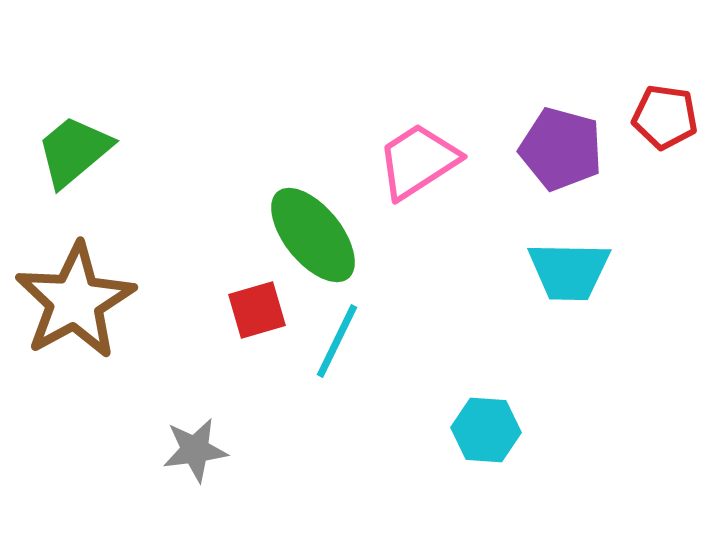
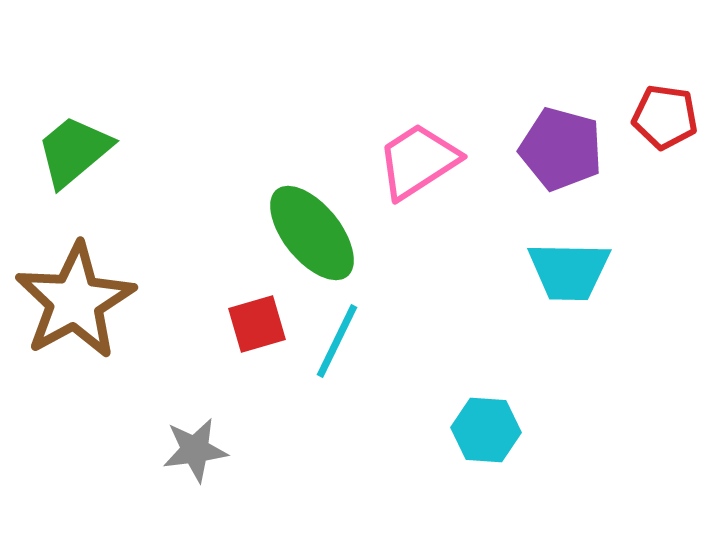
green ellipse: moved 1 px left, 2 px up
red square: moved 14 px down
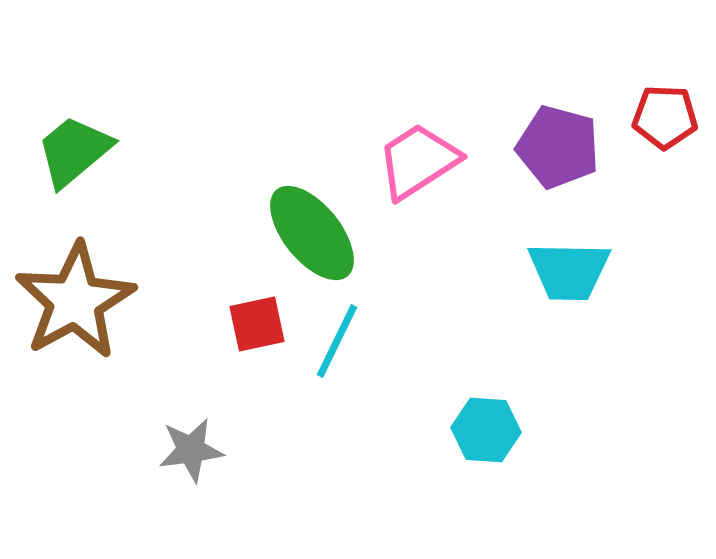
red pentagon: rotated 6 degrees counterclockwise
purple pentagon: moved 3 px left, 2 px up
red square: rotated 4 degrees clockwise
gray star: moved 4 px left
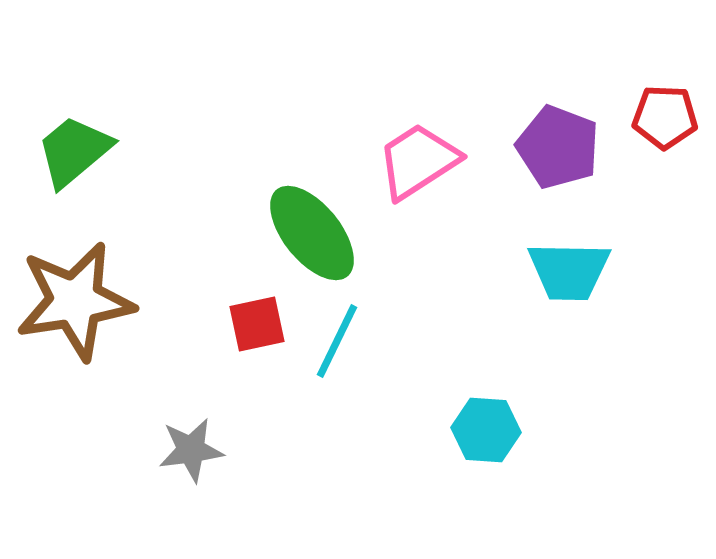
purple pentagon: rotated 6 degrees clockwise
brown star: rotated 20 degrees clockwise
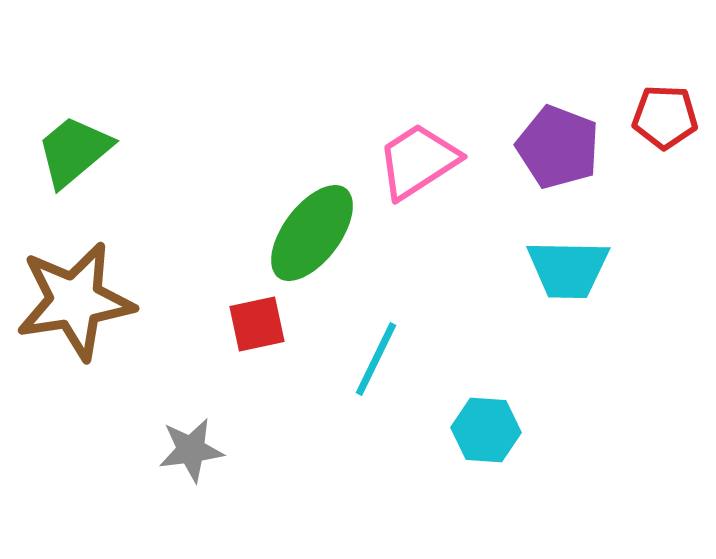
green ellipse: rotated 76 degrees clockwise
cyan trapezoid: moved 1 px left, 2 px up
cyan line: moved 39 px right, 18 px down
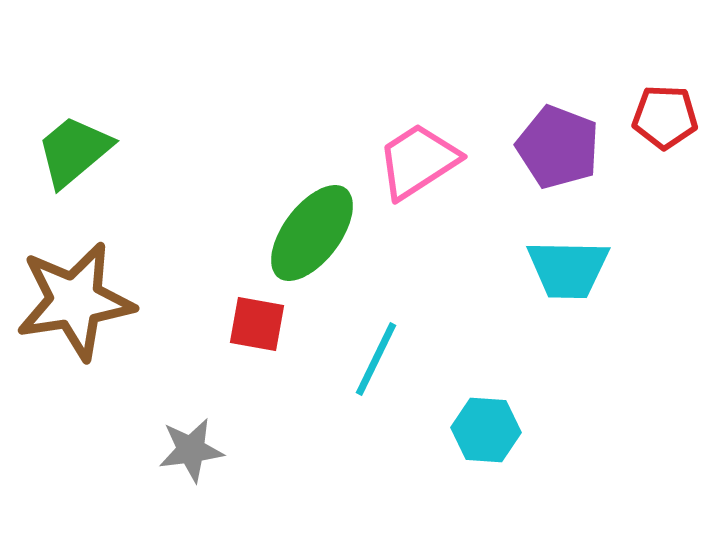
red square: rotated 22 degrees clockwise
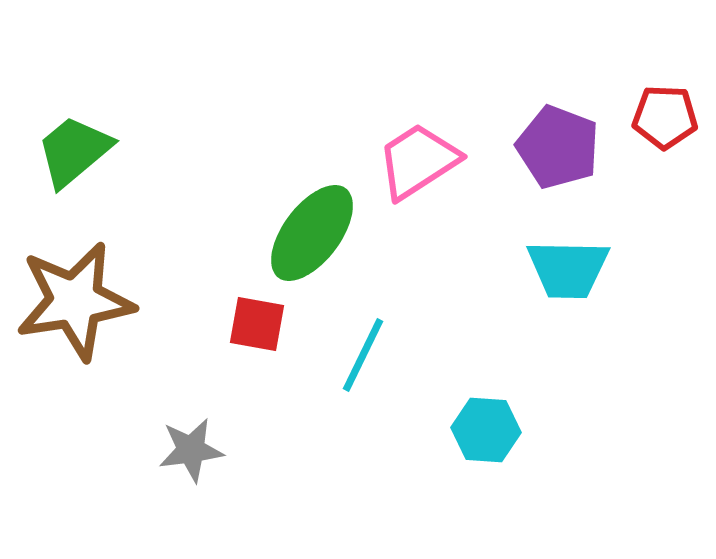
cyan line: moved 13 px left, 4 px up
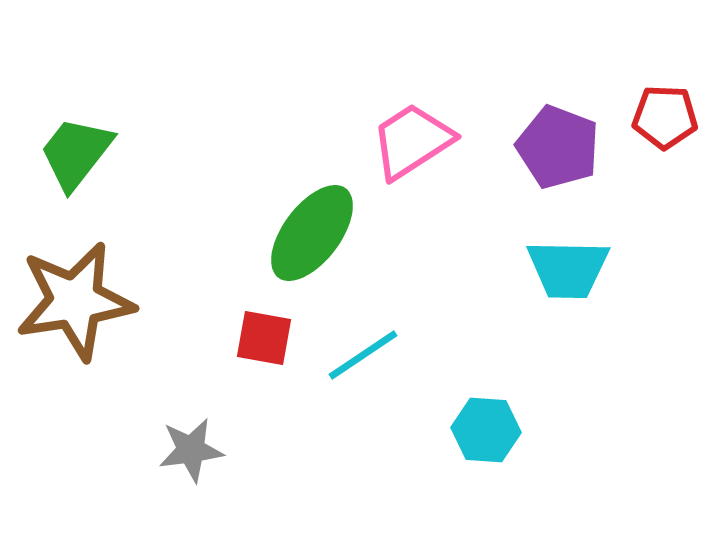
green trapezoid: moved 2 px right, 2 px down; rotated 12 degrees counterclockwise
pink trapezoid: moved 6 px left, 20 px up
red square: moved 7 px right, 14 px down
cyan line: rotated 30 degrees clockwise
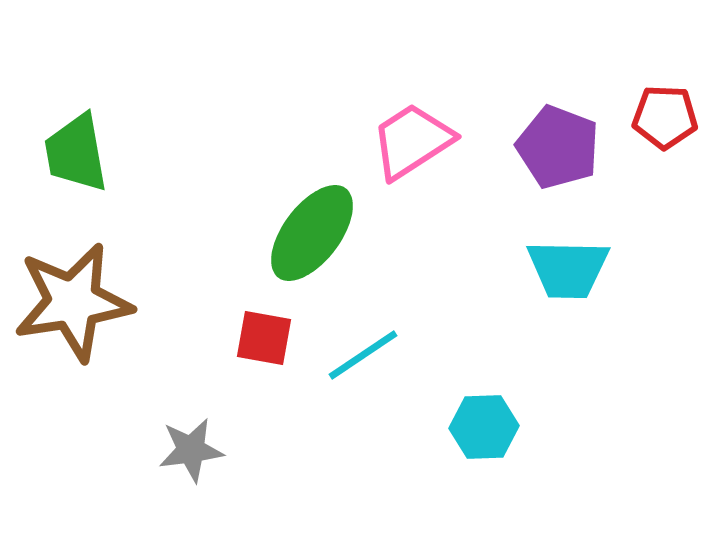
green trapezoid: rotated 48 degrees counterclockwise
brown star: moved 2 px left, 1 px down
cyan hexagon: moved 2 px left, 3 px up; rotated 6 degrees counterclockwise
